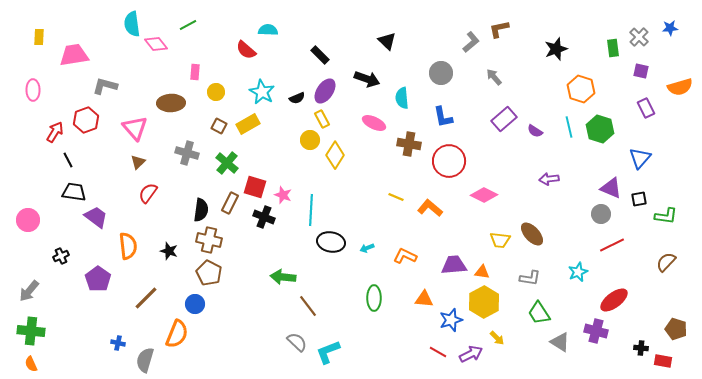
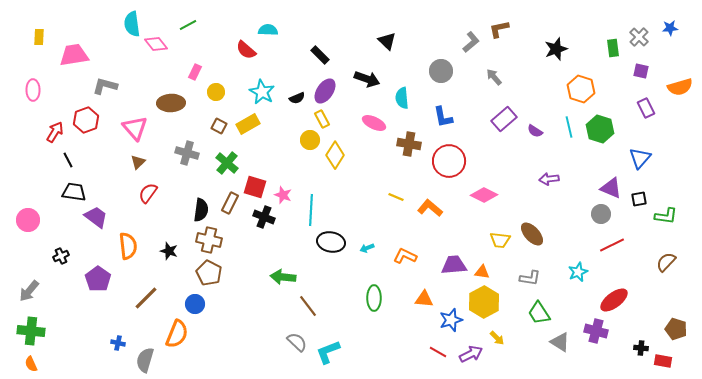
pink rectangle at (195, 72): rotated 21 degrees clockwise
gray circle at (441, 73): moved 2 px up
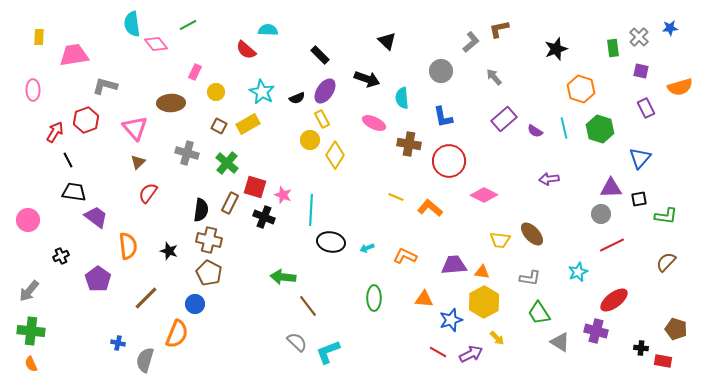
cyan line at (569, 127): moved 5 px left, 1 px down
purple triangle at (611, 188): rotated 25 degrees counterclockwise
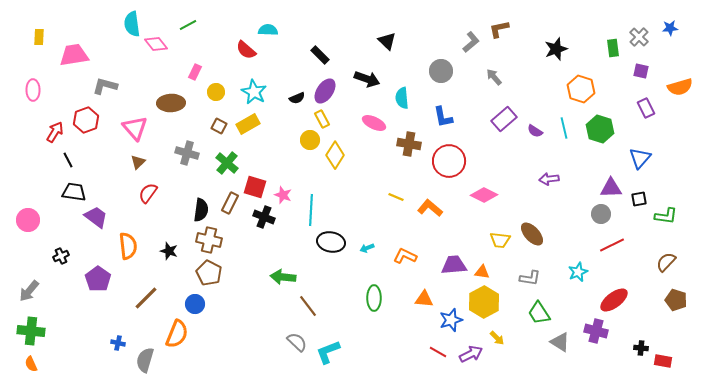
cyan star at (262, 92): moved 8 px left
brown pentagon at (676, 329): moved 29 px up
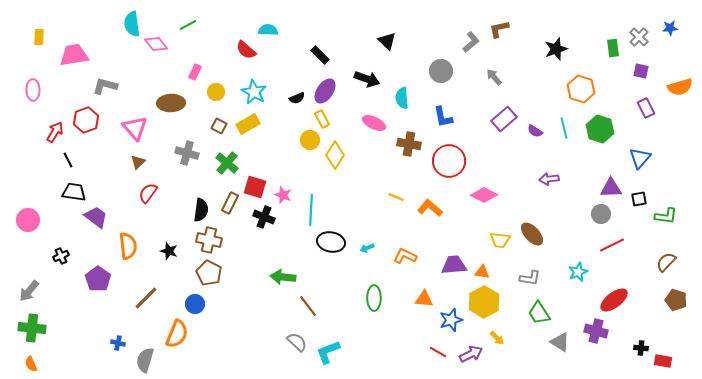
green cross at (31, 331): moved 1 px right, 3 px up
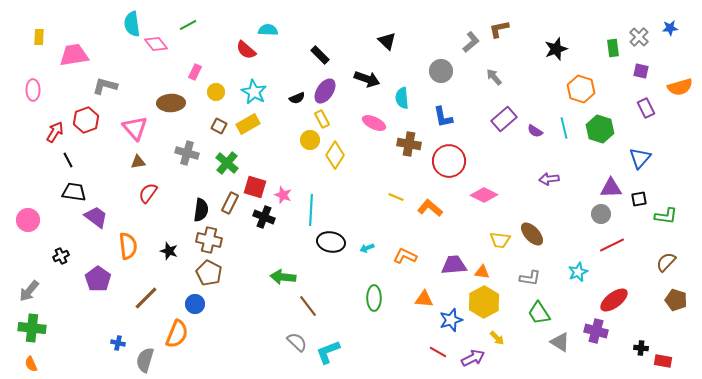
brown triangle at (138, 162): rotated 35 degrees clockwise
purple arrow at (471, 354): moved 2 px right, 4 px down
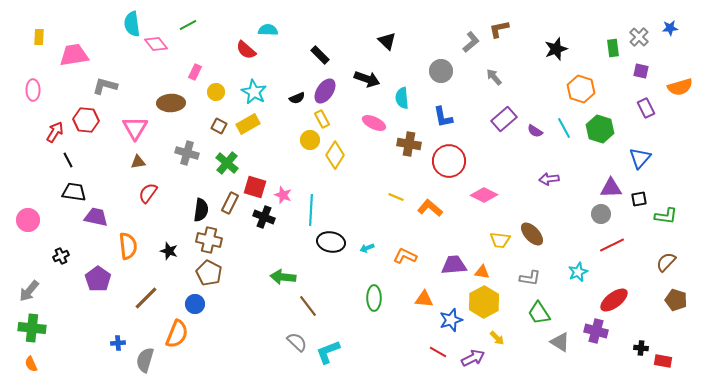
red hexagon at (86, 120): rotated 25 degrees clockwise
pink triangle at (135, 128): rotated 12 degrees clockwise
cyan line at (564, 128): rotated 15 degrees counterclockwise
purple trapezoid at (96, 217): rotated 25 degrees counterclockwise
blue cross at (118, 343): rotated 16 degrees counterclockwise
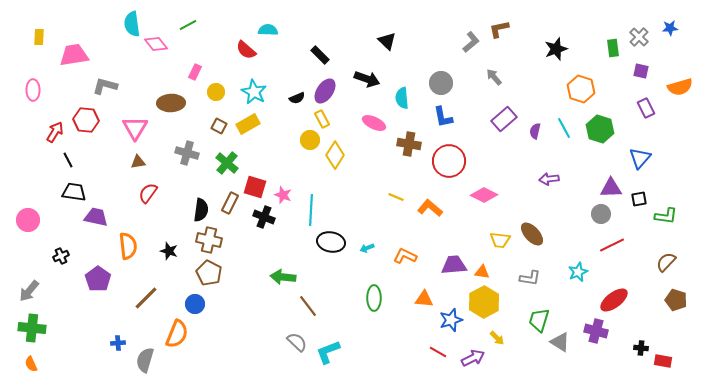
gray circle at (441, 71): moved 12 px down
purple semicircle at (535, 131): rotated 70 degrees clockwise
green trapezoid at (539, 313): moved 7 px down; rotated 50 degrees clockwise
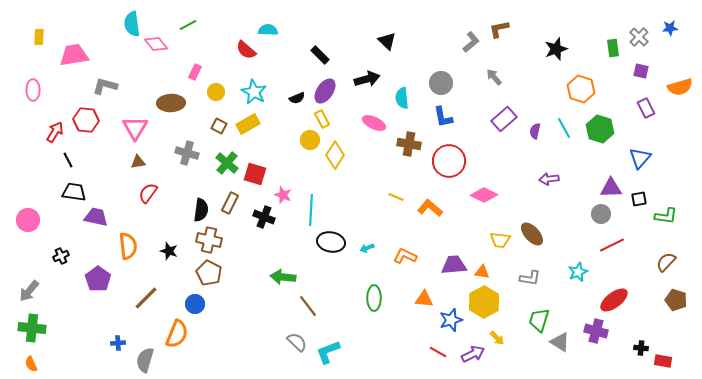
black arrow at (367, 79): rotated 35 degrees counterclockwise
red square at (255, 187): moved 13 px up
purple arrow at (473, 358): moved 4 px up
